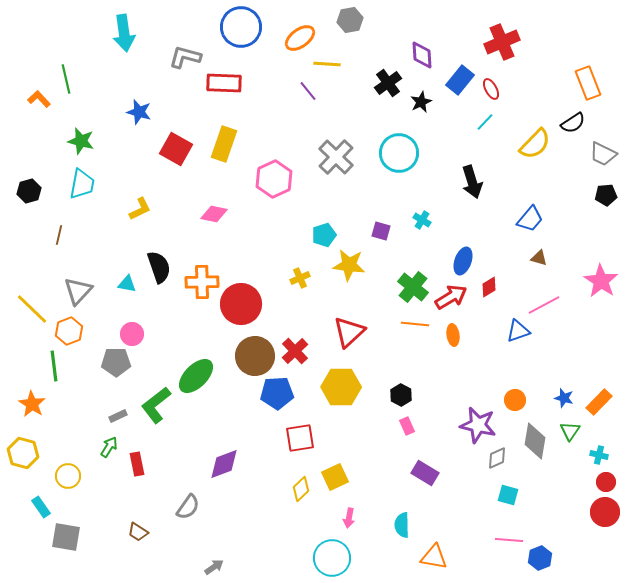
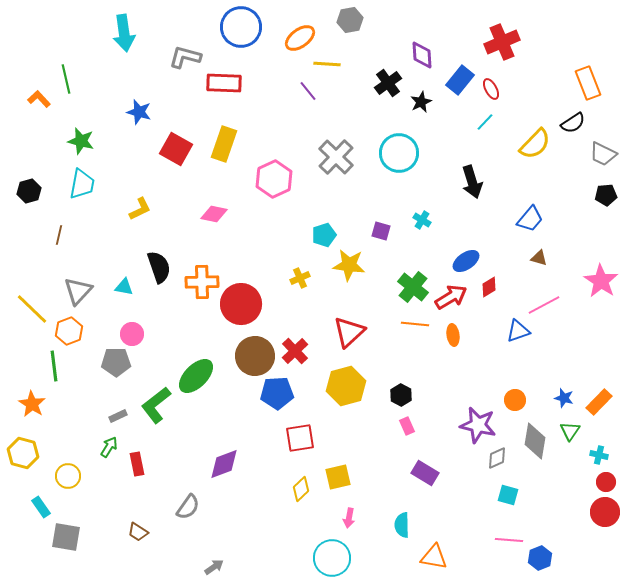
blue ellipse at (463, 261): moved 3 px right; rotated 36 degrees clockwise
cyan triangle at (127, 284): moved 3 px left, 3 px down
yellow hexagon at (341, 387): moved 5 px right, 1 px up; rotated 15 degrees counterclockwise
yellow square at (335, 477): moved 3 px right; rotated 12 degrees clockwise
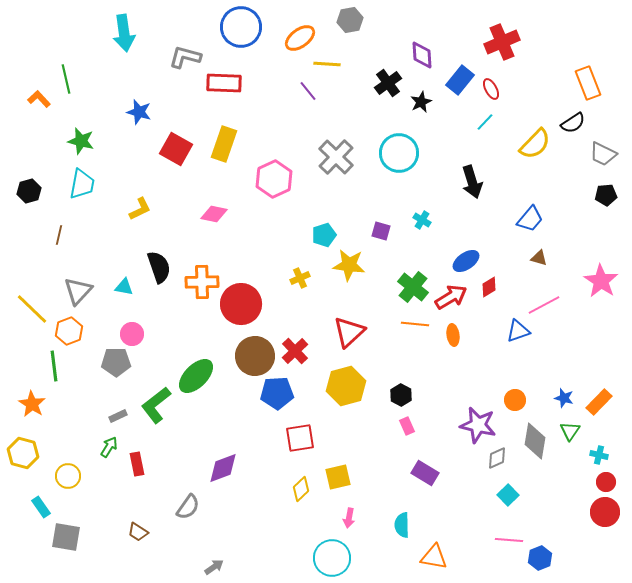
purple diamond at (224, 464): moved 1 px left, 4 px down
cyan square at (508, 495): rotated 30 degrees clockwise
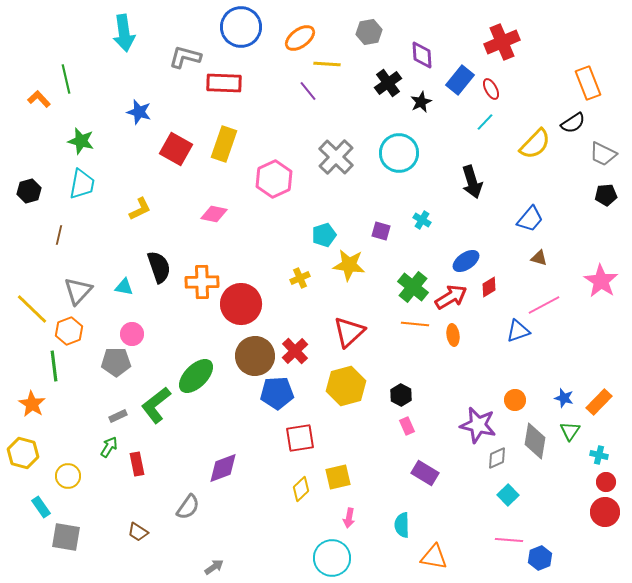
gray hexagon at (350, 20): moved 19 px right, 12 px down
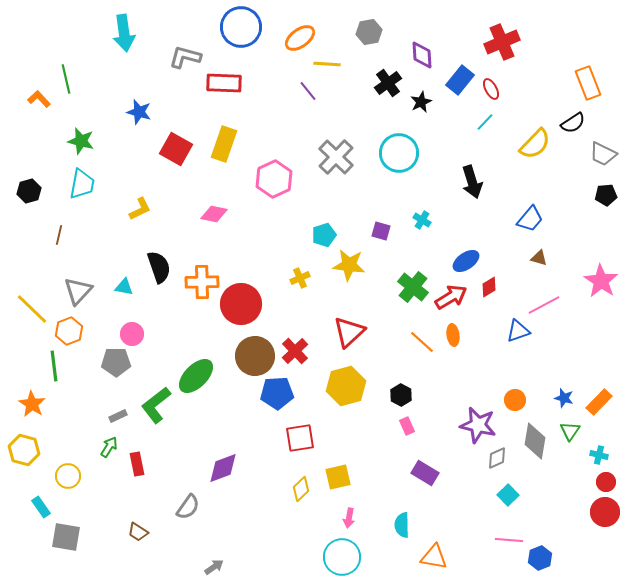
orange line at (415, 324): moved 7 px right, 18 px down; rotated 36 degrees clockwise
yellow hexagon at (23, 453): moved 1 px right, 3 px up
cyan circle at (332, 558): moved 10 px right, 1 px up
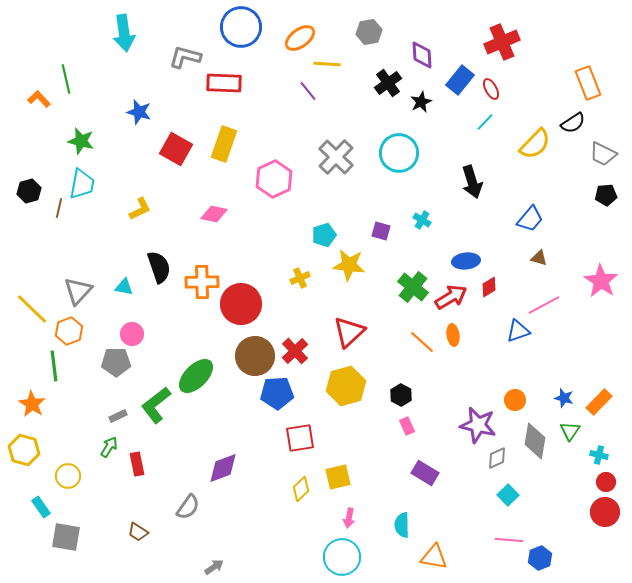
brown line at (59, 235): moved 27 px up
blue ellipse at (466, 261): rotated 28 degrees clockwise
